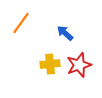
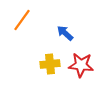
orange line: moved 1 px right, 3 px up
red star: moved 2 px right; rotated 25 degrees clockwise
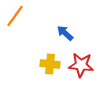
orange line: moved 7 px left, 4 px up
yellow cross: rotated 12 degrees clockwise
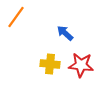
orange line: moved 1 px right, 1 px down
